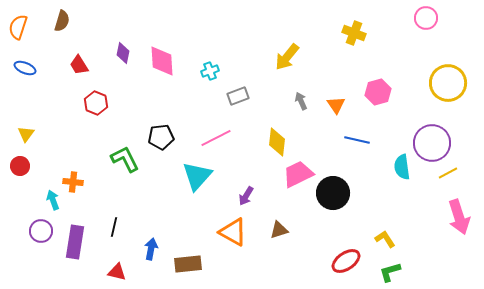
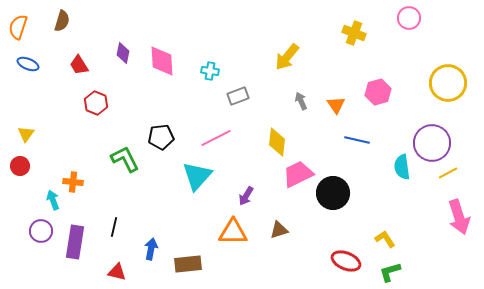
pink circle at (426, 18): moved 17 px left
blue ellipse at (25, 68): moved 3 px right, 4 px up
cyan cross at (210, 71): rotated 30 degrees clockwise
orange triangle at (233, 232): rotated 28 degrees counterclockwise
red ellipse at (346, 261): rotated 56 degrees clockwise
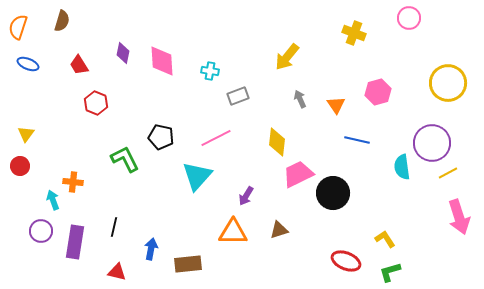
gray arrow at (301, 101): moved 1 px left, 2 px up
black pentagon at (161, 137): rotated 20 degrees clockwise
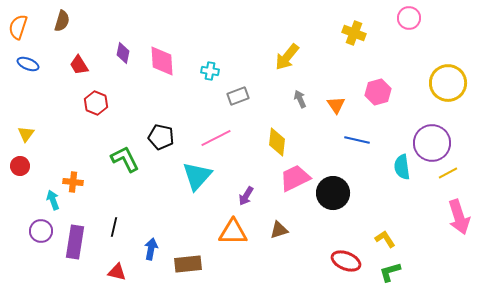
pink trapezoid at (298, 174): moved 3 px left, 4 px down
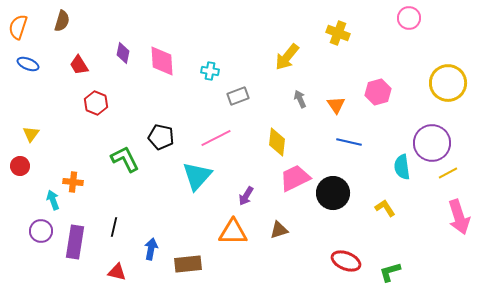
yellow cross at (354, 33): moved 16 px left
yellow triangle at (26, 134): moved 5 px right
blue line at (357, 140): moved 8 px left, 2 px down
yellow L-shape at (385, 239): moved 31 px up
